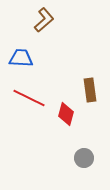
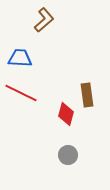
blue trapezoid: moved 1 px left
brown rectangle: moved 3 px left, 5 px down
red line: moved 8 px left, 5 px up
gray circle: moved 16 px left, 3 px up
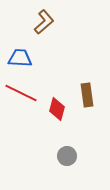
brown L-shape: moved 2 px down
red diamond: moved 9 px left, 5 px up
gray circle: moved 1 px left, 1 px down
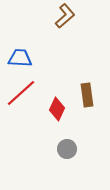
brown L-shape: moved 21 px right, 6 px up
red line: rotated 68 degrees counterclockwise
red diamond: rotated 10 degrees clockwise
gray circle: moved 7 px up
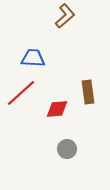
blue trapezoid: moved 13 px right
brown rectangle: moved 1 px right, 3 px up
red diamond: rotated 60 degrees clockwise
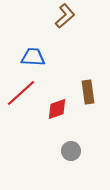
blue trapezoid: moved 1 px up
red diamond: rotated 15 degrees counterclockwise
gray circle: moved 4 px right, 2 px down
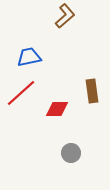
blue trapezoid: moved 4 px left; rotated 15 degrees counterclockwise
brown rectangle: moved 4 px right, 1 px up
red diamond: rotated 20 degrees clockwise
gray circle: moved 2 px down
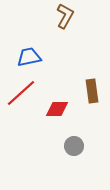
brown L-shape: rotated 20 degrees counterclockwise
gray circle: moved 3 px right, 7 px up
